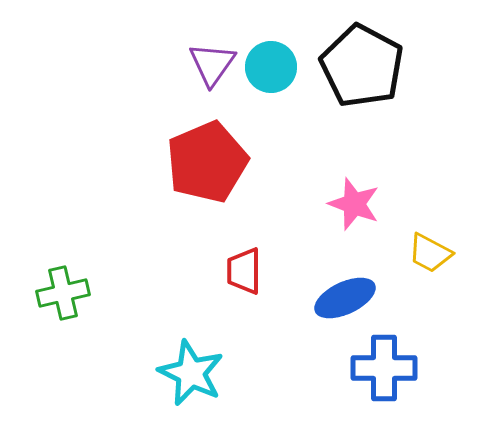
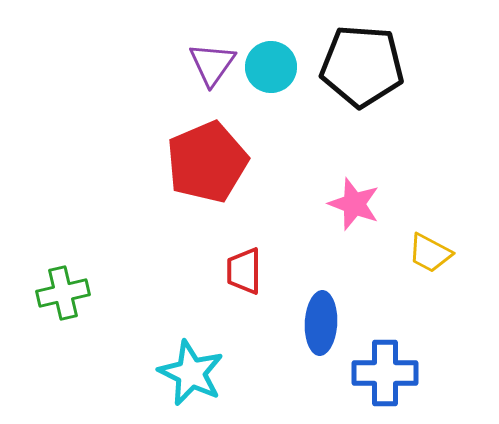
black pentagon: rotated 24 degrees counterclockwise
blue ellipse: moved 24 px left, 25 px down; rotated 62 degrees counterclockwise
blue cross: moved 1 px right, 5 px down
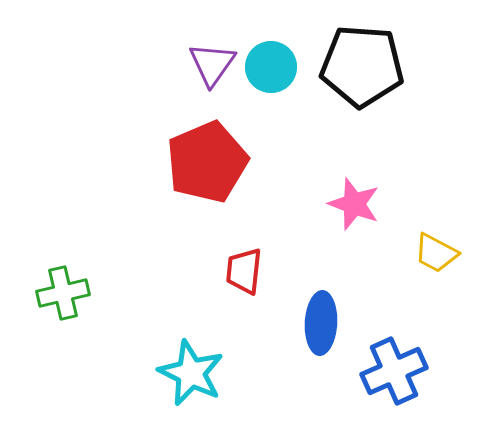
yellow trapezoid: moved 6 px right
red trapezoid: rotated 6 degrees clockwise
blue cross: moved 9 px right, 2 px up; rotated 24 degrees counterclockwise
